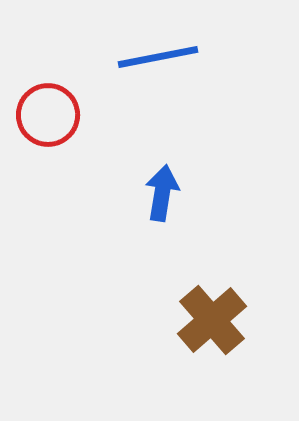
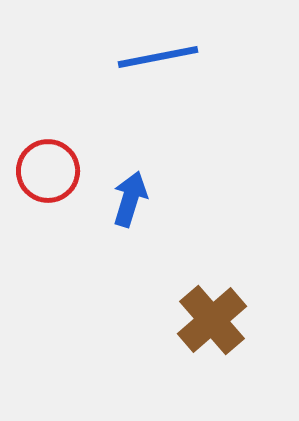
red circle: moved 56 px down
blue arrow: moved 32 px left, 6 px down; rotated 8 degrees clockwise
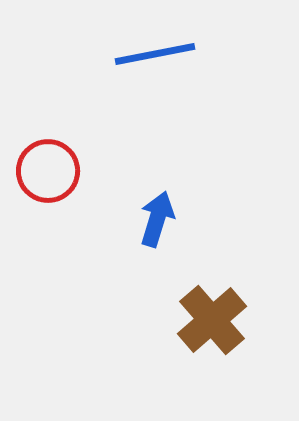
blue line: moved 3 px left, 3 px up
blue arrow: moved 27 px right, 20 px down
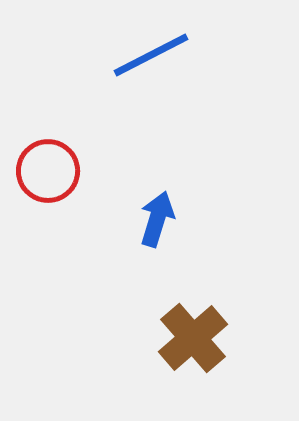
blue line: moved 4 px left, 1 px down; rotated 16 degrees counterclockwise
brown cross: moved 19 px left, 18 px down
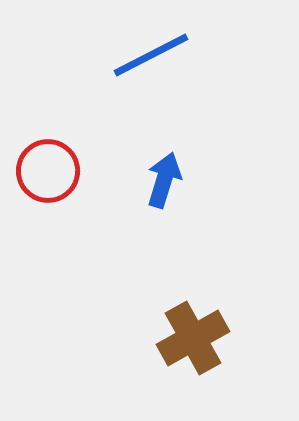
blue arrow: moved 7 px right, 39 px up
brown cross: rotated 12 degrees clockwise
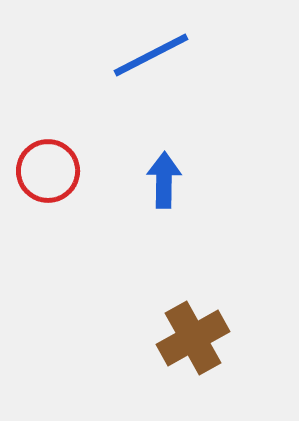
blue arrow: rotated 16 degrees counterclockwise
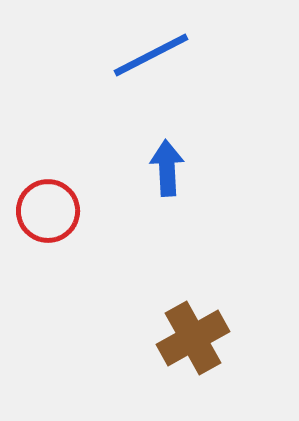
red circle: moved 40 px down
blue arrow: moved 3 px right, 12 px up; rotated 4 degrees counterclockwise
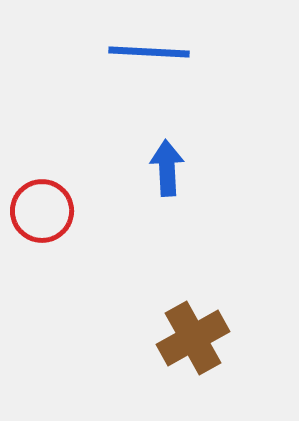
blue line: moved 2 px left, 3 px up; rotated 30 degrees clockwise
red circle: moved 6 px left
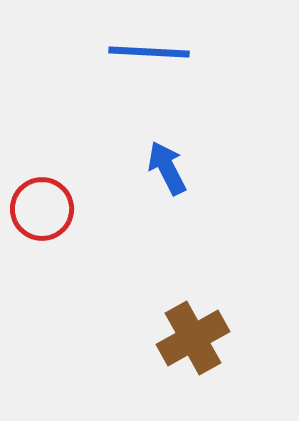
blue arrow: rotated 24 degrees counterclockwise
red circle: moved 2 px up
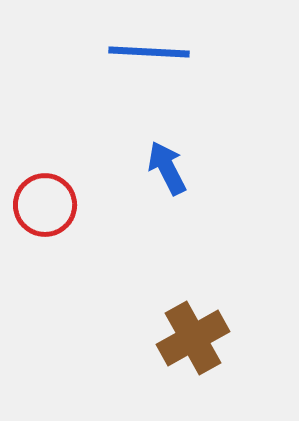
red circle: moved 3 px right, 4 px up
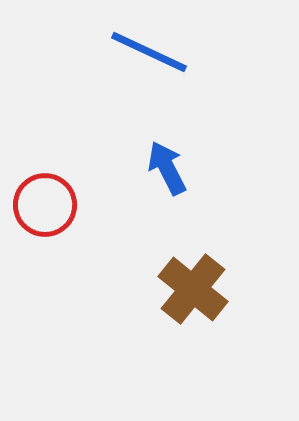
blue line: rotated 22 degrees clockwise
brown cross: moved 49 px up; rotated 22 degrees counterclockwise
